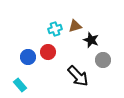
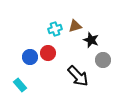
red circle: moved 1 px down
blue circle: moved 2 px right
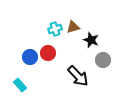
brown triangle: moved 2 px left, 1 px down
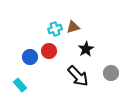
black star: moved 5 px left, 9 px down; rotated 21 degrees clockwise
red circle: moved 1 px right, 2 px up
gray circle: moved 8 px right, 13 px down
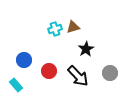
red circle: moved 20 px down
blue circle: moved 6 px left, 3 px down
gray circle: moved 1 px left
cyan rectangle: moved 4 px left
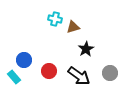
cyan cross: moved 10 px up; rotated 32 degrees clockwise
black arrow: moved 1 px right; rotated 10 degrees counterclockwise
cyan rectangle: moved 2 px left, 8 px up
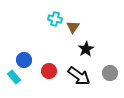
brown triangle: rotated 40 degrees counterclockwise
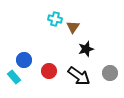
black star: rotated 14 degrees clockwise
